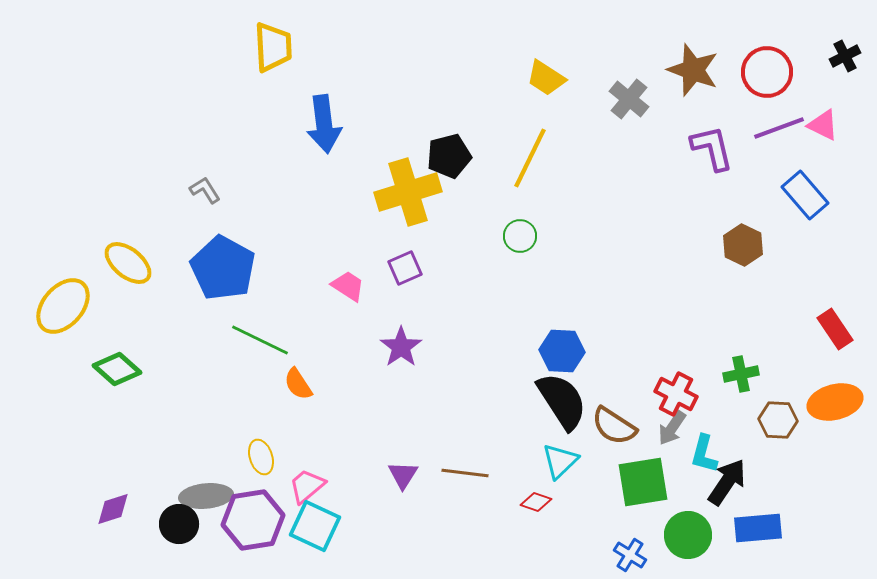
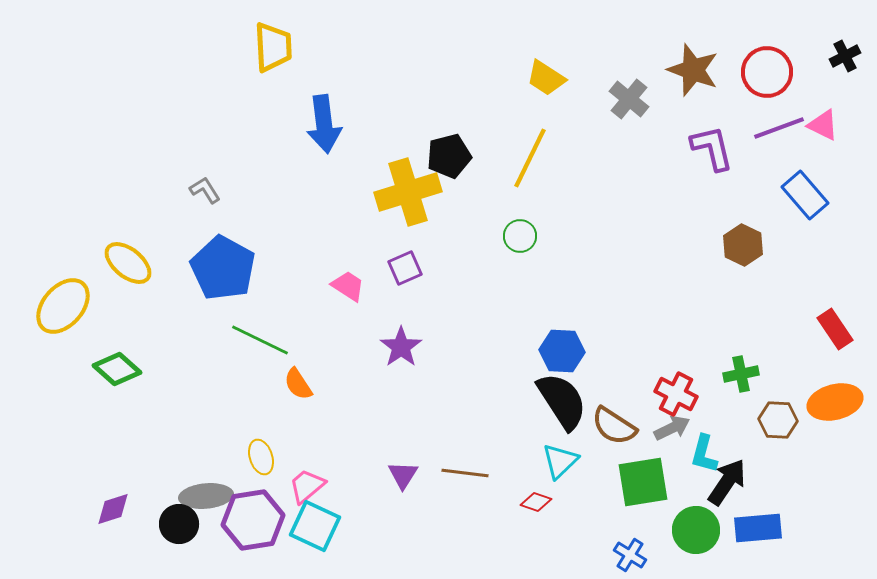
gray arrow at (672, 428): rotated 150 degrees counterclockwise
green circle at (688, 535): moved 8 px right, 5 px up
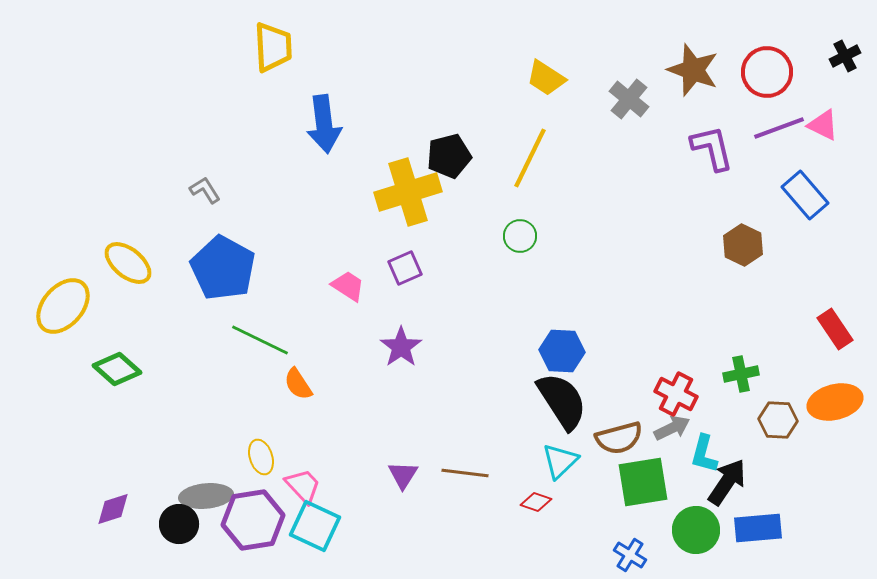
brown semicircle at (614, 426): moved 5 px right, 12 px down; rotated 48 degrees counterclockwise
pink trapezoid at (307, 486): moved 4 px left; rotated 87 degrees clockwise
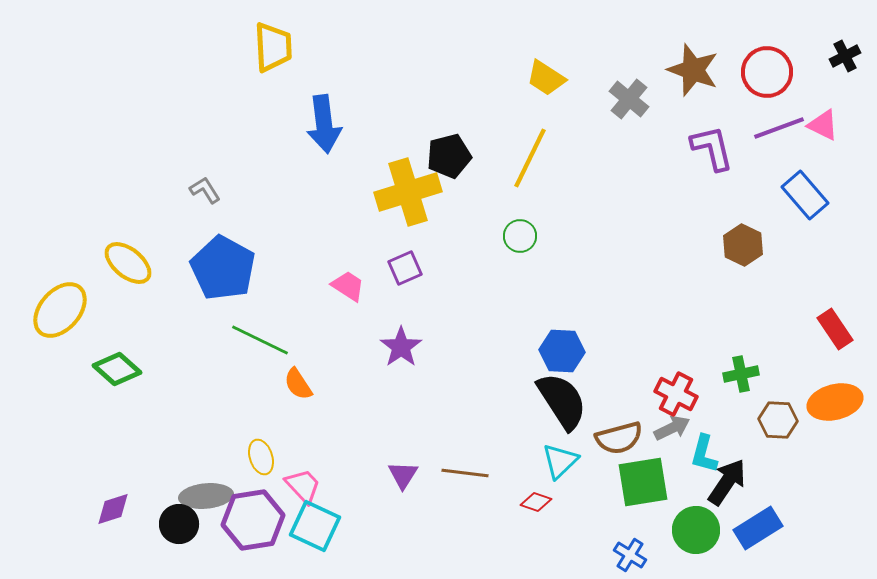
yellow ellipse at (63, 306): moved 3 px left, 4 px down
blue rectangle at (758, 528): rotated 27 degrees counterclockwise
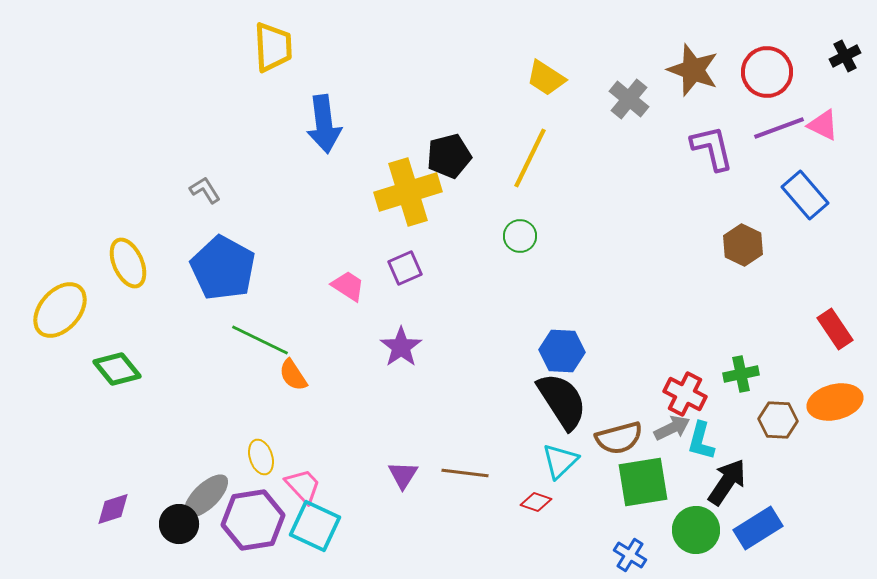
yellow ellipse at (128, 263): rotated 27 degrees clockwise
green diamond at (117, 369): rotated 9 degrees clockwise
orange semicircle at (298, 384): moved 5 px left, 9 px up
red cross at (676, 394): moved 9 px right
cyan L-shape at (704, 454): moved 3 px left, 13 px up
gray ellipse at (206, 496): rotated 39 degrees counterclockwise
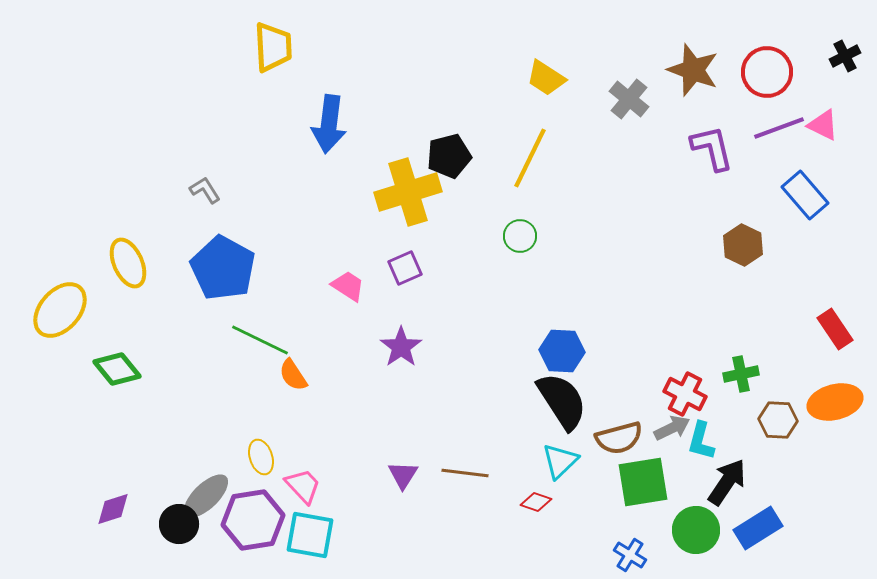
blue arrow at (324, 124): moved 5 px right; rotated 14 degrees clockwise
cyan square at (315, 526): moved 5 px left, 9 px down; rotated 15 degrees counterclockwise
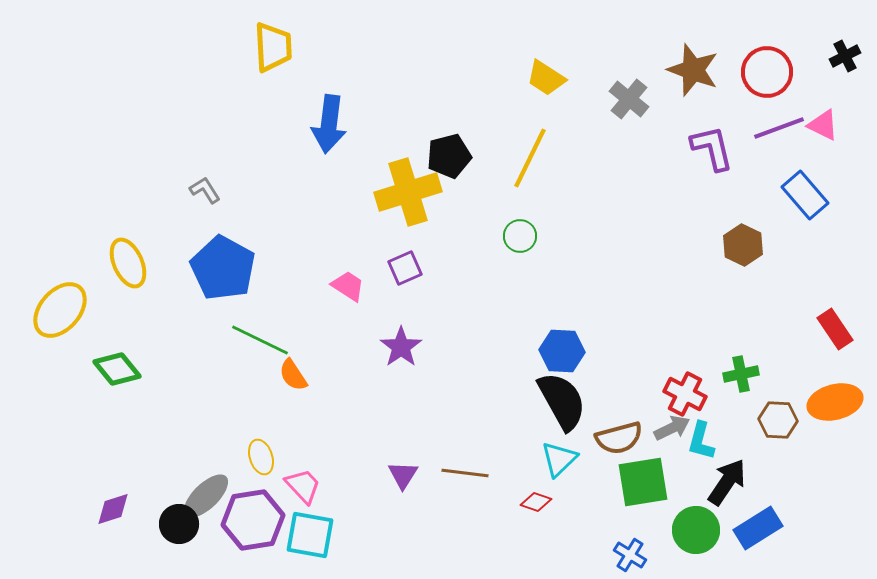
black semicircle at (562, 401): rotated 4 degrees clockwise
cyan triangle at (560, 461): moved 1 px left, 2 px up
